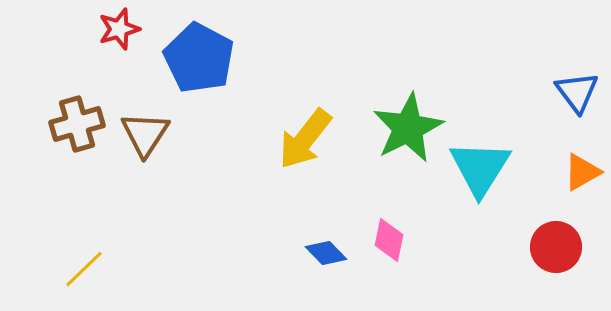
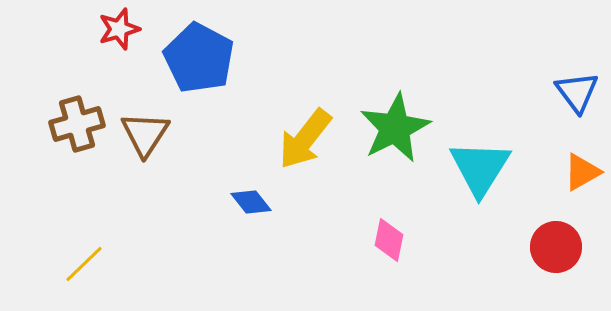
green star: moved 13 px left
blue diamond: moved 75 px left, 51 px up; rotated 6 degrees clockwise
yellow line: moved 5 px up
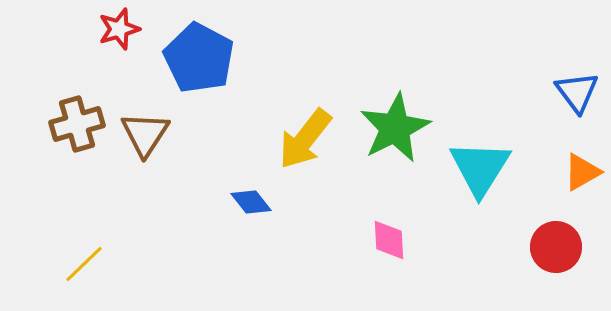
pink diamond: rotated 15 degrees counterclockwise
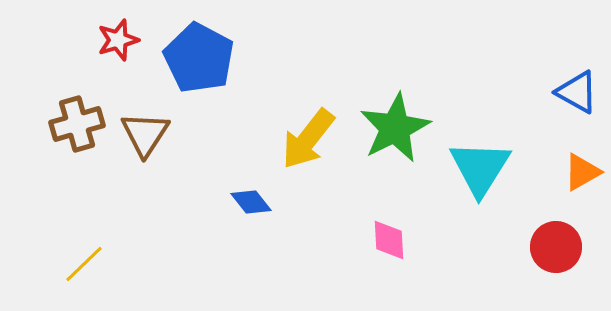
red star: moved 1 px left, 11 px down
blue triangle: rotated 24 degrees counterclockwise
yellow arrow: moved 3 px right
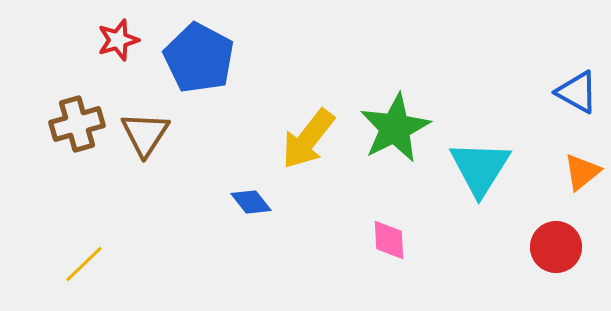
orange triangle: rotated 9 degrees counterclockwise
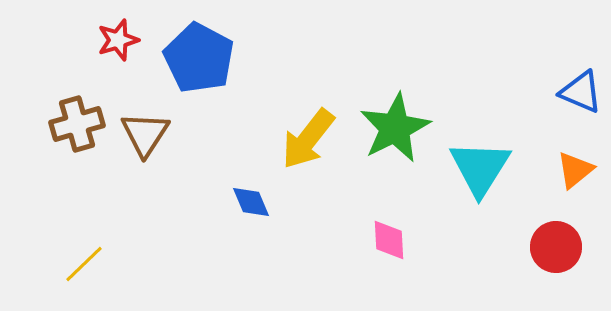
blue triangle: moved 4 px right; rotated 6 degrees counterclockwise
orange triangle: moved 7 px left, 2 px up
blue diamond: rotated 15 degrees clockwise
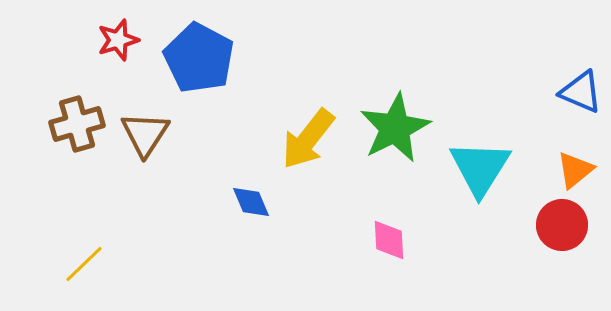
red circle: moved 6 px right, 22 px up
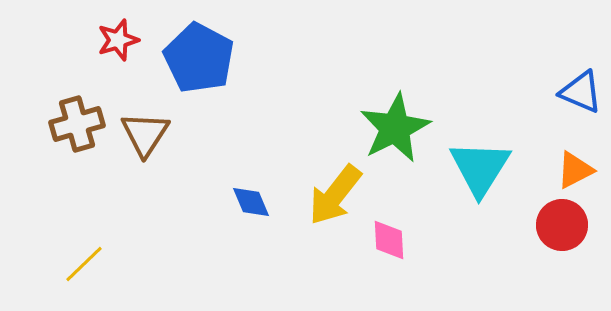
yellow arrow: moved 27 px right, 56 px down
orange triangle: rotated 12 degrees clockwise
